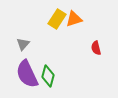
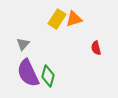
purple semicircle: moved 1 px right, 1 px up
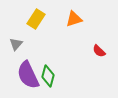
yellow rectangle: moved 21 px left
gray triangle: moved 7 px left
red semicircle: moved 3 px right, 3 px down; rotated 32 degrees counterclockwise
purple semicircle: moved 2 px down
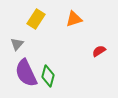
gray triangle: moved 1 px right
red semicircle: rotated 104 degrees clockwise
purple semicircle: moved 2 px left, 2 px up
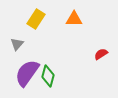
orange triangle: rotated 18 degrees clockwise
red semicircle: moved 2 px right, 3 px down
purple semicircle: moved 1 px right; rotated 60 degrees clockwise
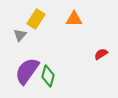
gray triangle: moved 3 px right, 9 px up
purple semicircle: moved 2 px up
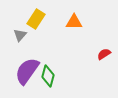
orange triangle: moved 3 px down
red semicircle: moved 3 px right
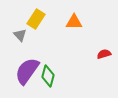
gray triangle: rotated 24 degrees counterclockwise
red semicircle: rotated 16 degrees clockwise
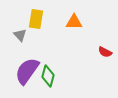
yellow rectangle: rotated 24 degrees counterclockwise
red semicircle: moved 1 px right, 2 px up; rotated 136 degrees counterclockwise
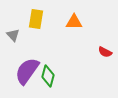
gray triangle: moved 7 px left
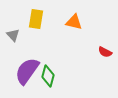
orange triangle: rotated 12 degrees clockwise
